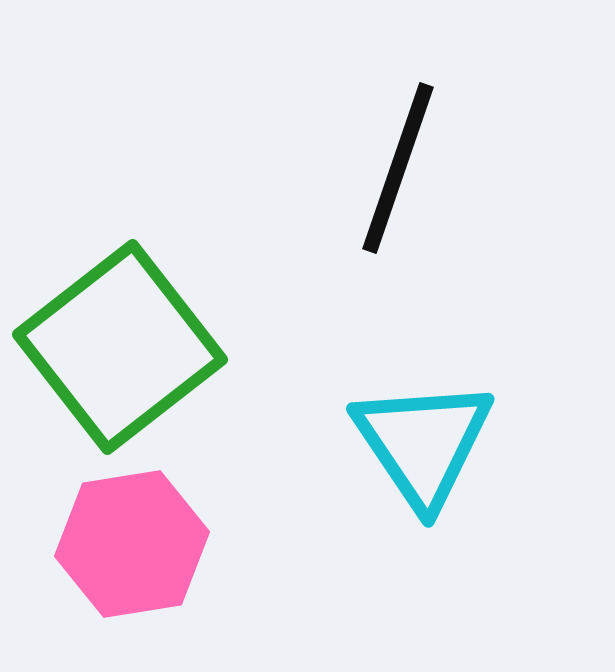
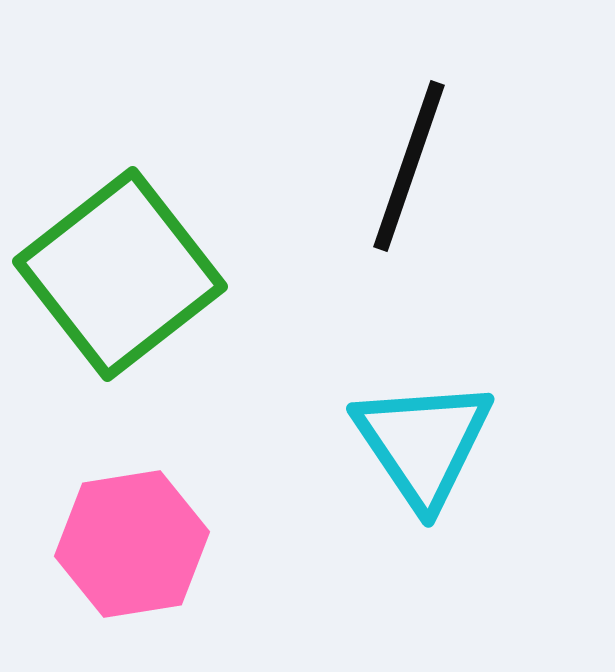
black line: moved 11 px right, 2 px up
green square: moved 73 px up
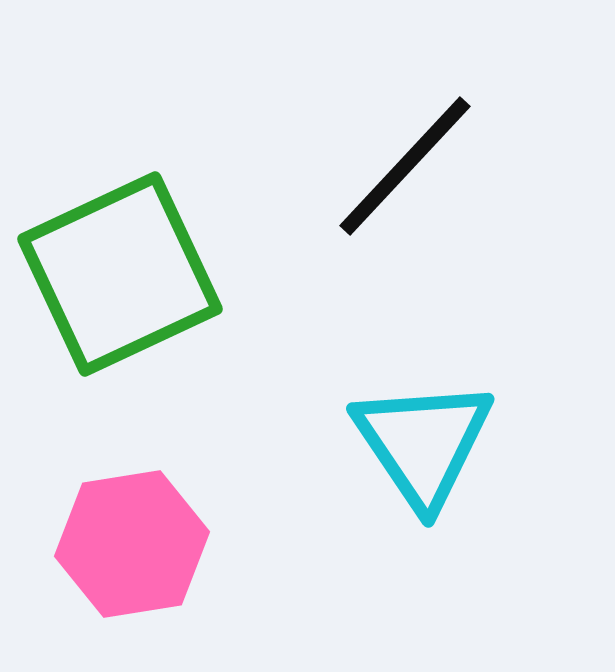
black line: moved 4 px left; rotated 24 degrees clockwise
green square: rotated 13 degrees clockwise
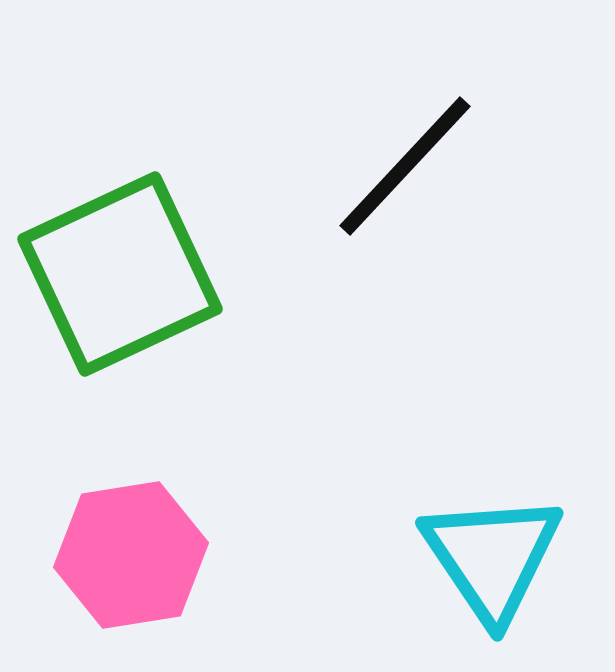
cyan triangle: moved 69 px right, 114 px down
pink hexagon: moved 1 px left, 11 px down
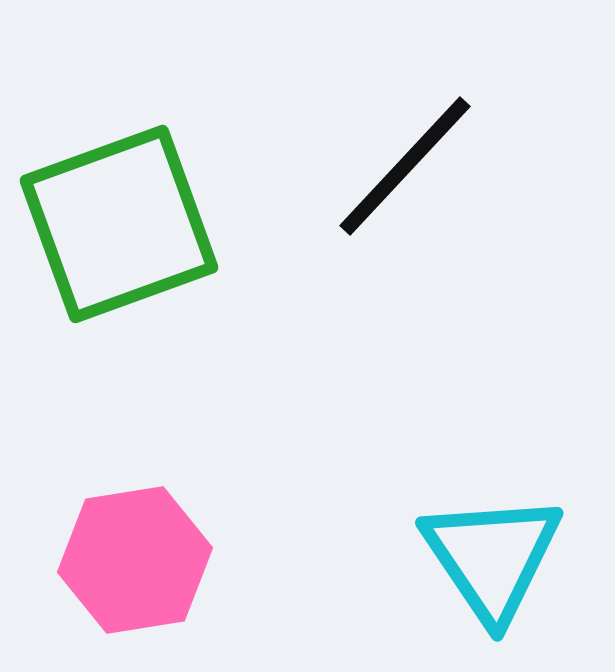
green square: moved 1 px left, 50 px up; rotated 5 degrees clockwise
pink hexagon: moved 4 px right, 5 px down
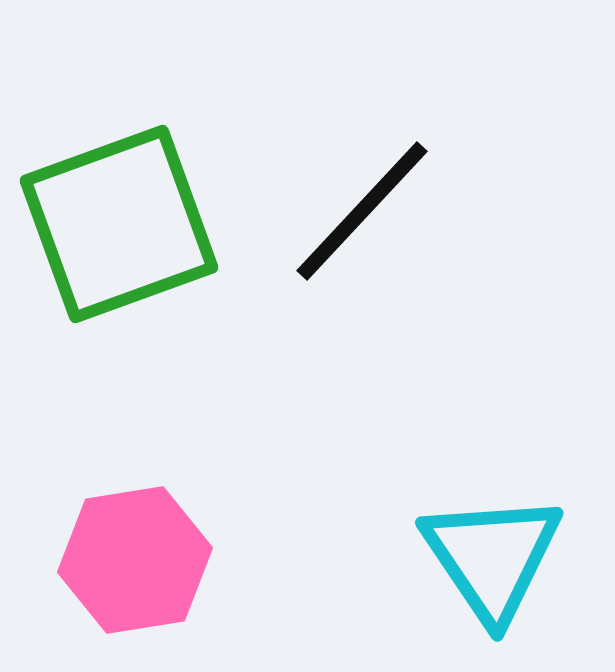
black line: moved 43 px left, 45 px down
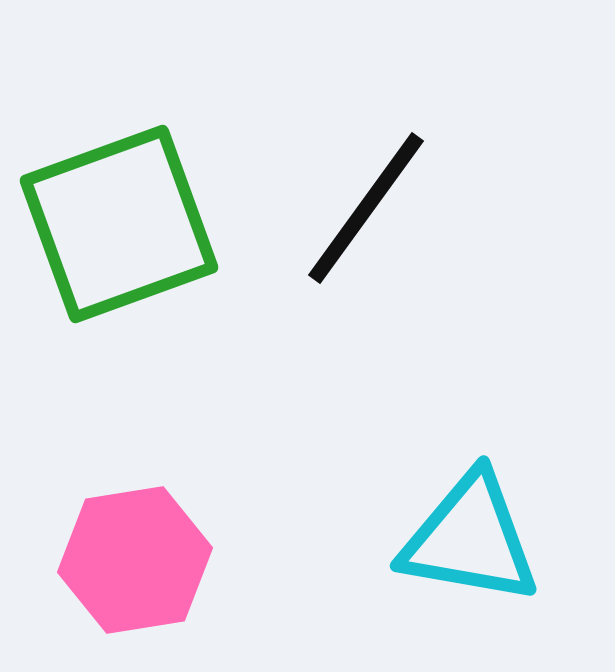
black line: moved 4 px right, 3 px up; rotated 7 degrees counterclockwise
cyan triangle: moved 22 px left, 18 px up; rotated 46 degrees counterclockwise
